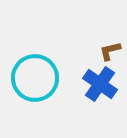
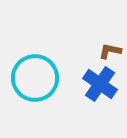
brown L-shape: rotated 25 degrees clockwise
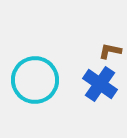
cyan circle: moved 2 px down
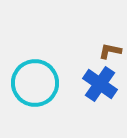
cyan circle: moved 3 px down
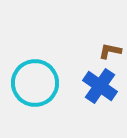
blue cross: moved 2 px down
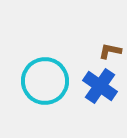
cyan circle: moved 10 px right, 2 px up
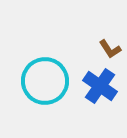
brown L-shape: moved 2 px up; rotated 135 degrees counterclockwise
